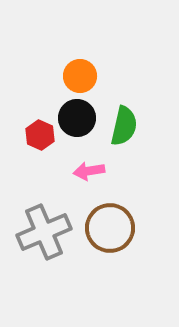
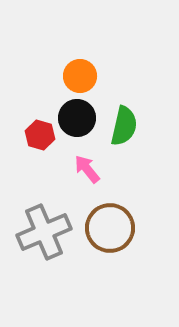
red hexagon: rotated 8 degrees counterclockwise
pink arrow: moved 2 px left, 2 px up; rotated 60 degrees clockwise
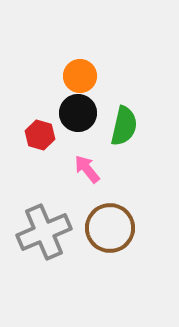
black circle: moved 1 px right, 5 px up
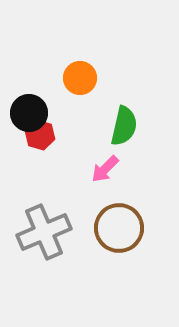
orange circle: moved 2 px down
black circle: moved 49 px left
pink arrow: moved 18 px right; rotated 96 degrees counterclockwise
brown circle: moved 9 px right
